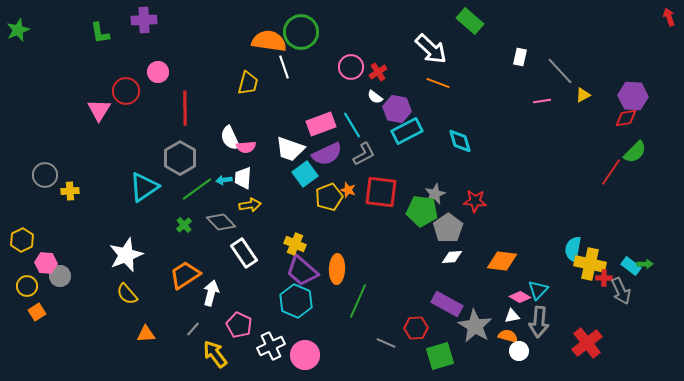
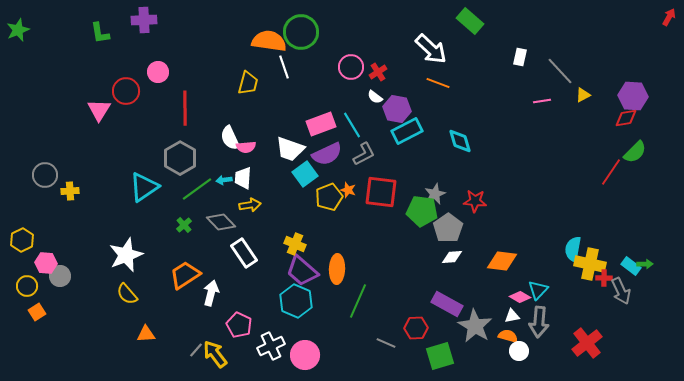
red arrow at (669, 17): rotated 48 degrees clockwise
gray line at (193, 329): moved 3 px right, 21 px down
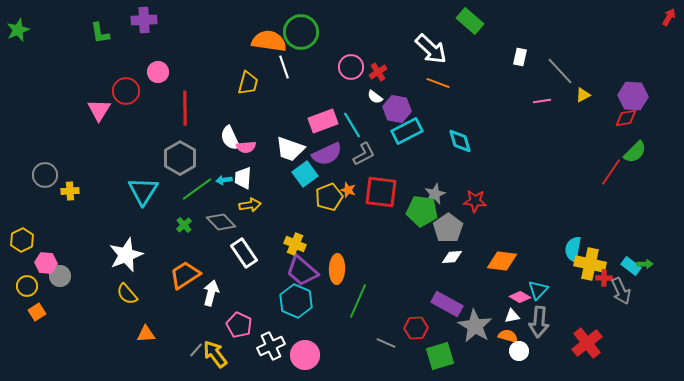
pink rectangle at (321, 124): moved 2 px right, 3 px up
cyan triangle at (144, 187): moved 1 px left, 4 px down; rotated 24 degrees counterclockwise
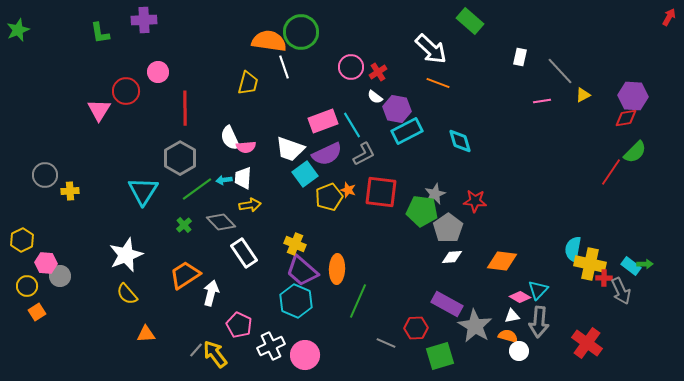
red cross at (587, 343): rotated 16 degrees counterclockwise
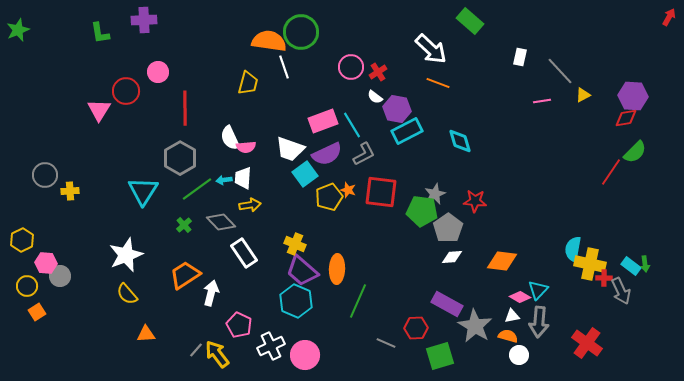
green arrow at (645, 264): rotated 84 degrees clockwise
white circle at (519, 351): moved 4 px down
yellow arrow at (215, 354): moved 2 px right
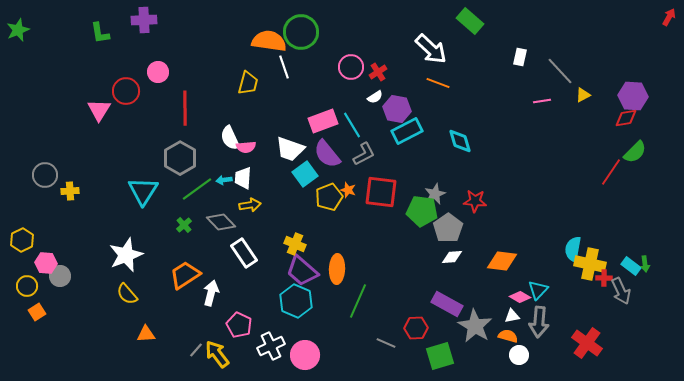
white semicircle at (375, 97): rotated 70 degrees counterclockwise
purple semicircle at (327, 154): rotated 76 degrees clockwise
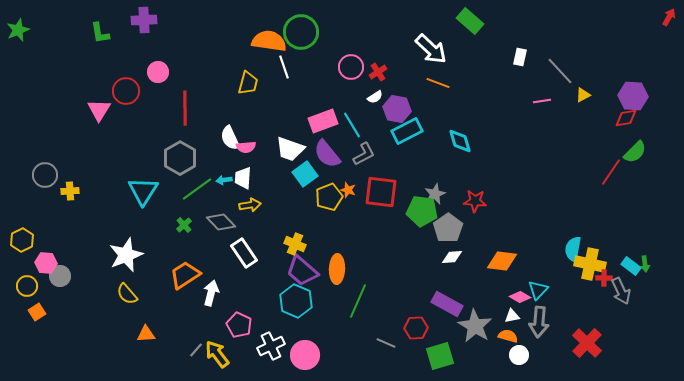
red cross at (587, 343): rotated 8 degrees clockwise
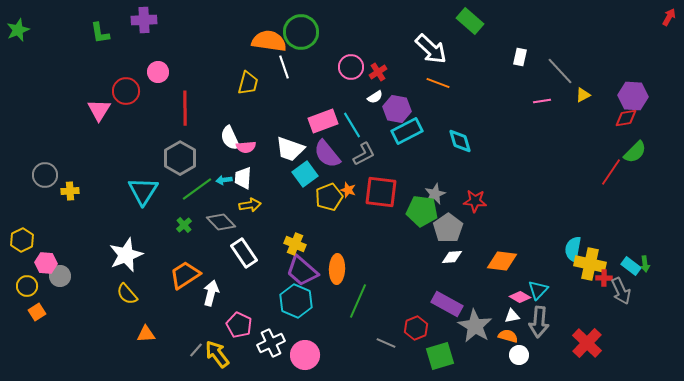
red hexagon at (416, 328): rotated 20 degrees counterclockwise
white cross at (271, 346): moved 3 px up
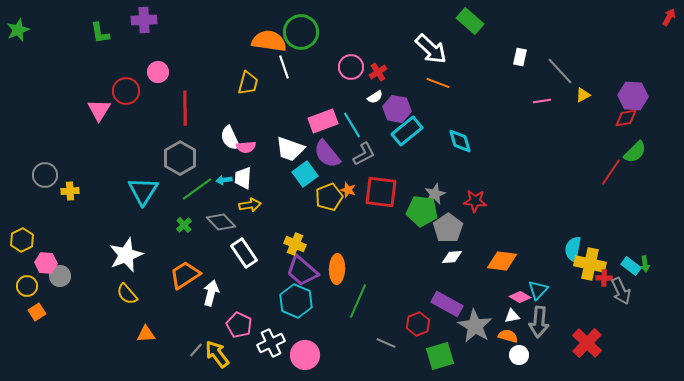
cyan rectangle at (407, 131): rotated 12 degrees counterclockwise
red hexagon at (416, 328): moved 2 px right, 4 px up
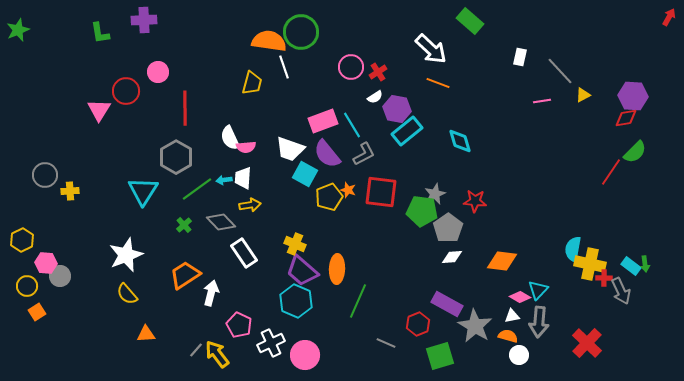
yellow trapezoid at (248, 83): moved 4 px right
gray hexagon at (180, 158): moved 4 px left, 1 px up
cyan square at (305, 174): rotated 25 degrees counterclockwise
